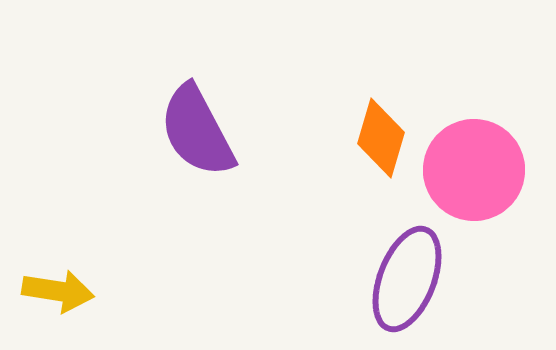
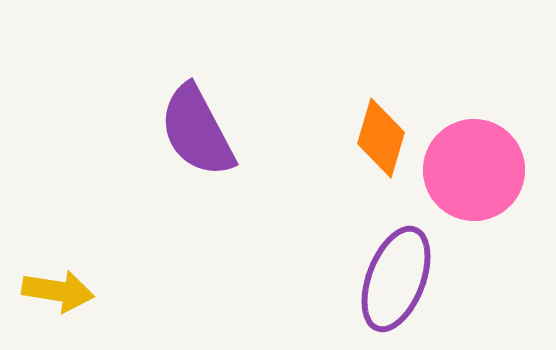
purple ellipse: moved 11 px left
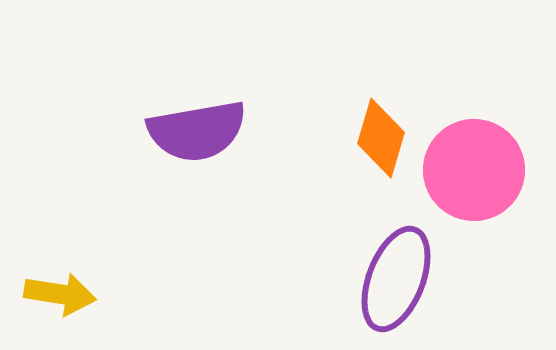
purple semicircle: rotated 72 degrees counterclockwise
yellow arrow: moved 2 px right, 3 px down
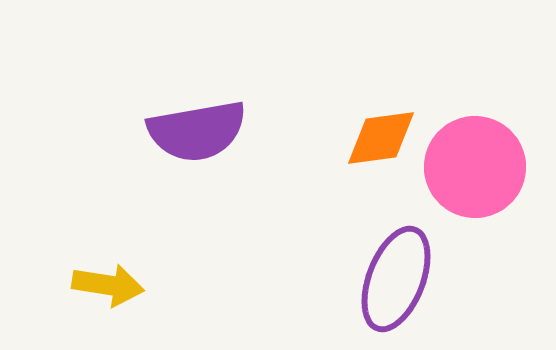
orange diamond: rotated 66 degrees clockwise
pink circle: moved 1 px right, 3 px up
yellow arrow: moved 48 px right, 9 px up
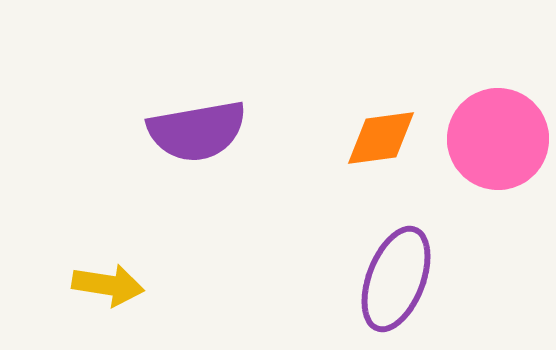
pink circle: moved 23 px right, 28 px up
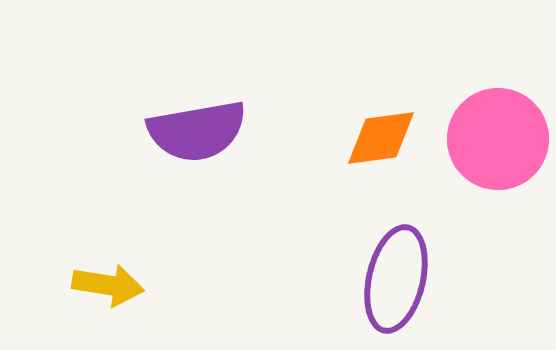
purple ellipse: rotated 8 degrees counterclockwise
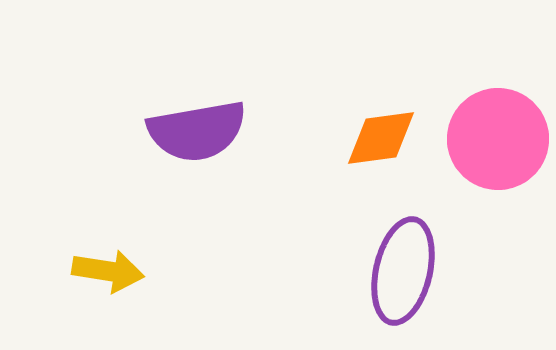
purple ellipse: moved 7 px right, 8 px up
yellow arrow: moved 14 px up
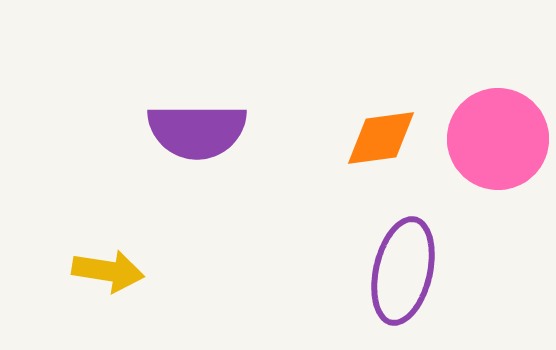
purple semicircle: rotated 10 degrees clockwise
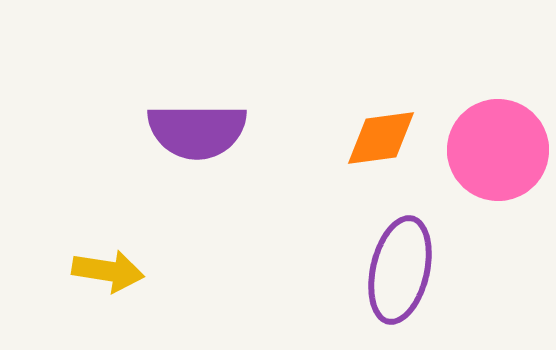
pink circle: moved 11 px down
purple ellipse: moved 3 px left, 1 px up
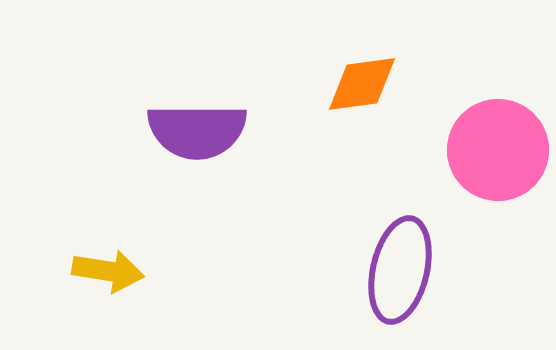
orange diamond: moved 19 px left, 54 px up
